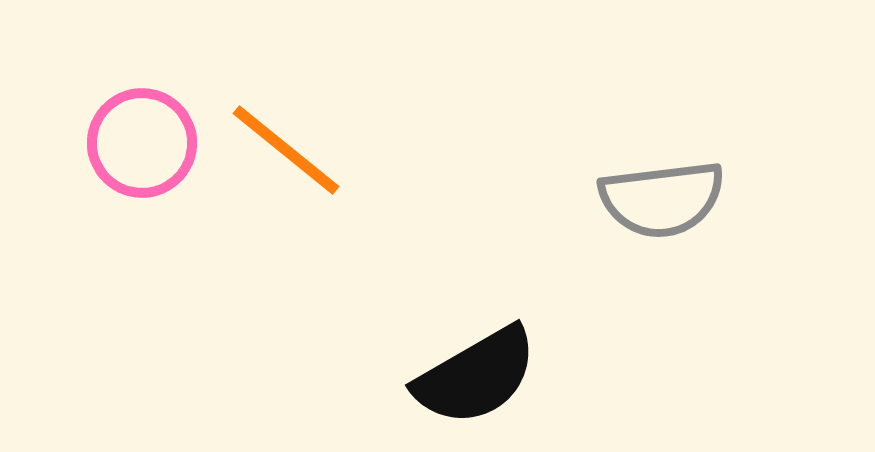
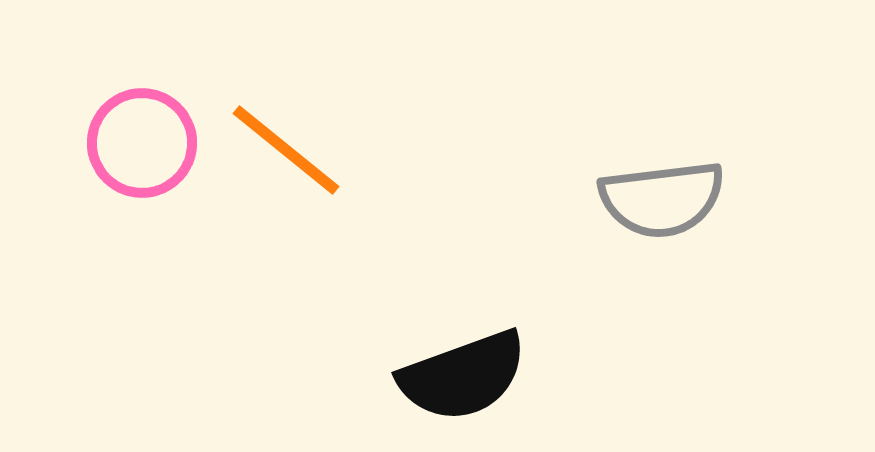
black semicircle: moved 13 px left; rotated 10 degrees clockwise
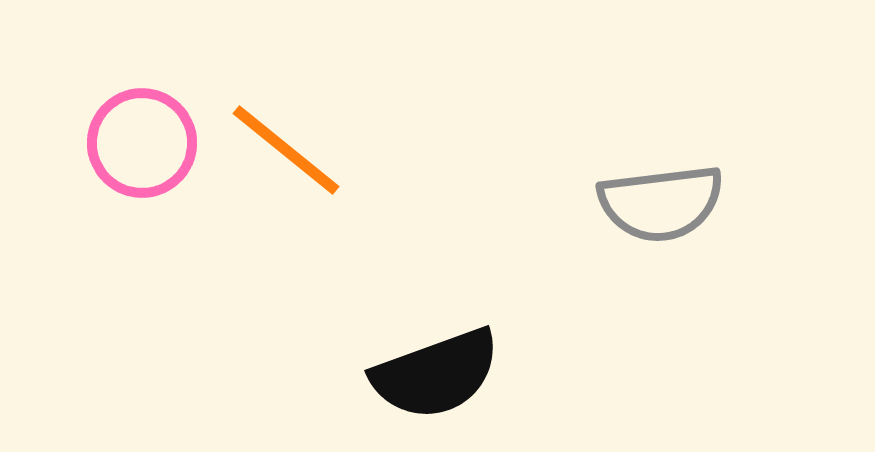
gray semicircle: moved 1 px left, 4 px down
black semicircle: moved 27 px left, 2 px up
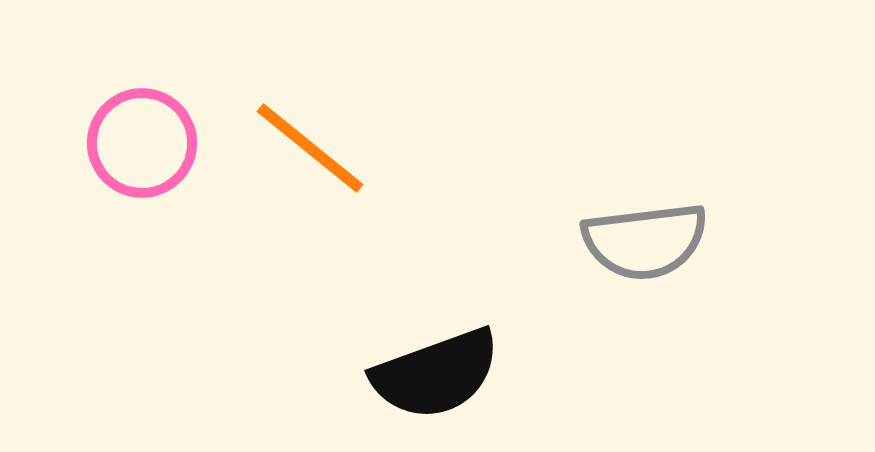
orange line: moved 24 px right, 2 px up
gray semicircle: moved 16 px left, 38 px down
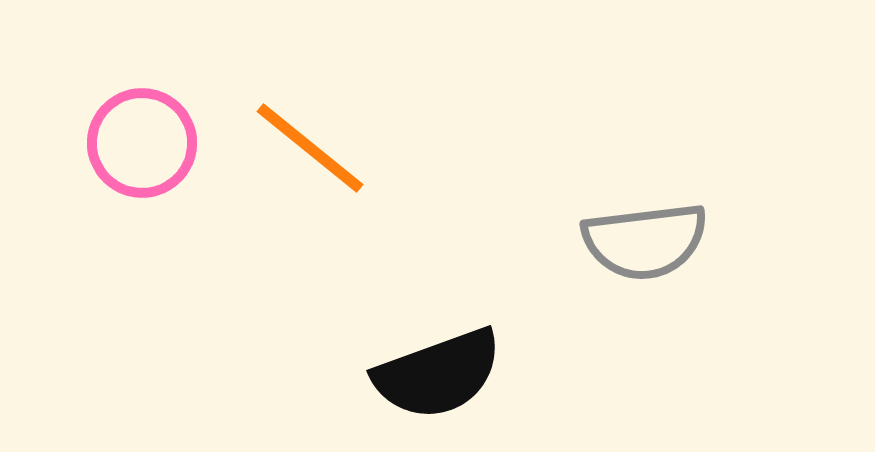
black semicircle: moved 2 px right
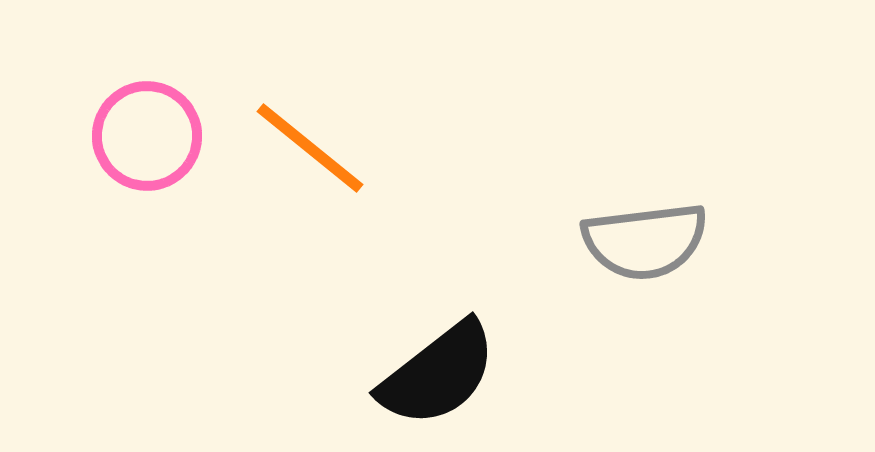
pink circle: moved 5 px right, 7 px up
black semicircle: rotated 18 degrees counterclockwise
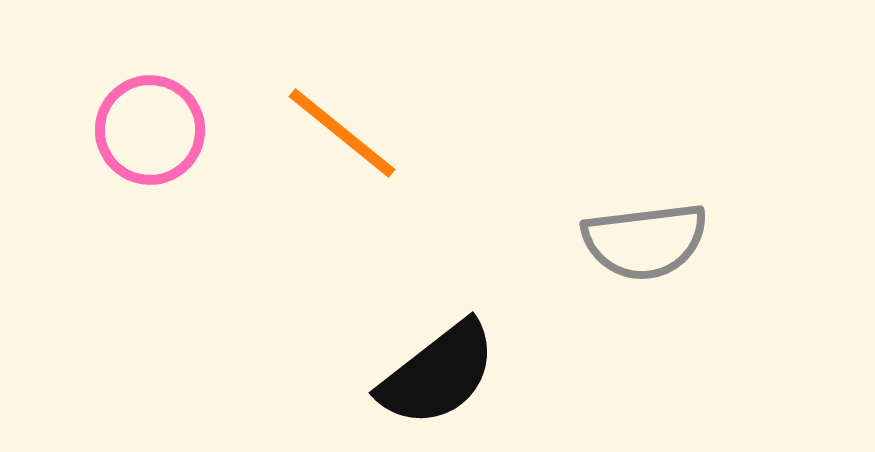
pink circle: moved 3 px right, 6 px up
orange line: moved 32 px right, 15 px up
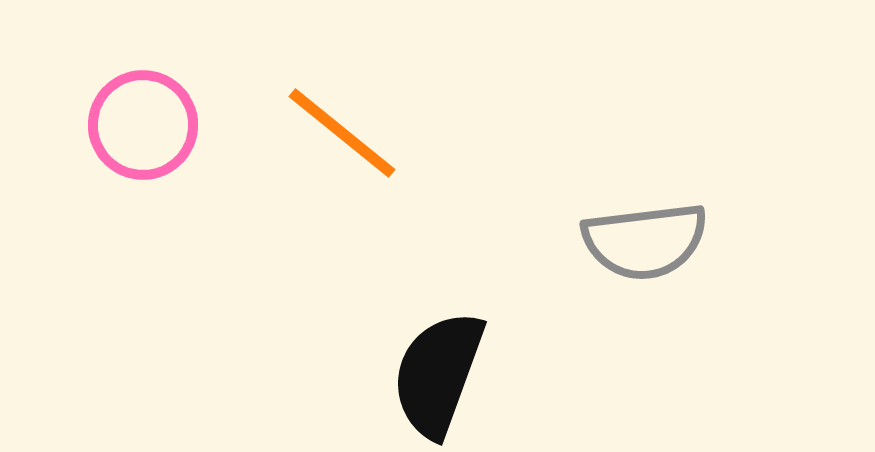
pink circle: moved 7 px left, 5 px up
black semicircle: rotated 148 degrees clockwise
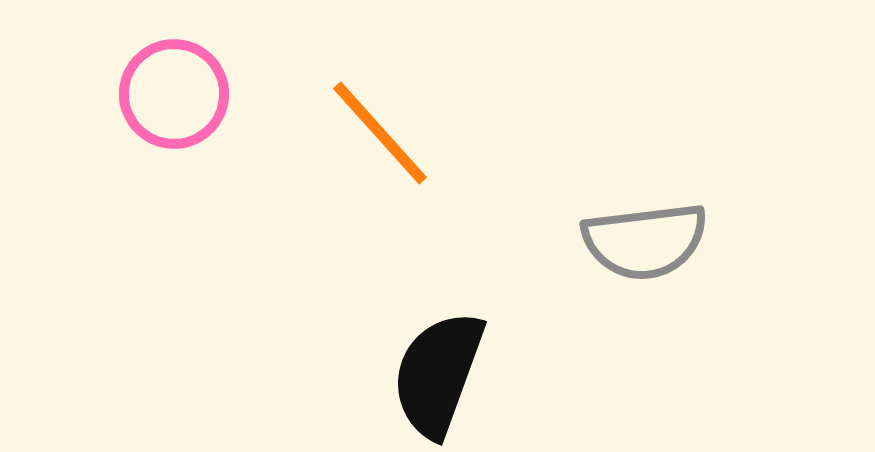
pink circle: moved 31 px right, 31 px up
orange line: moved 38 px right; rotated 9 degrees clockwise
